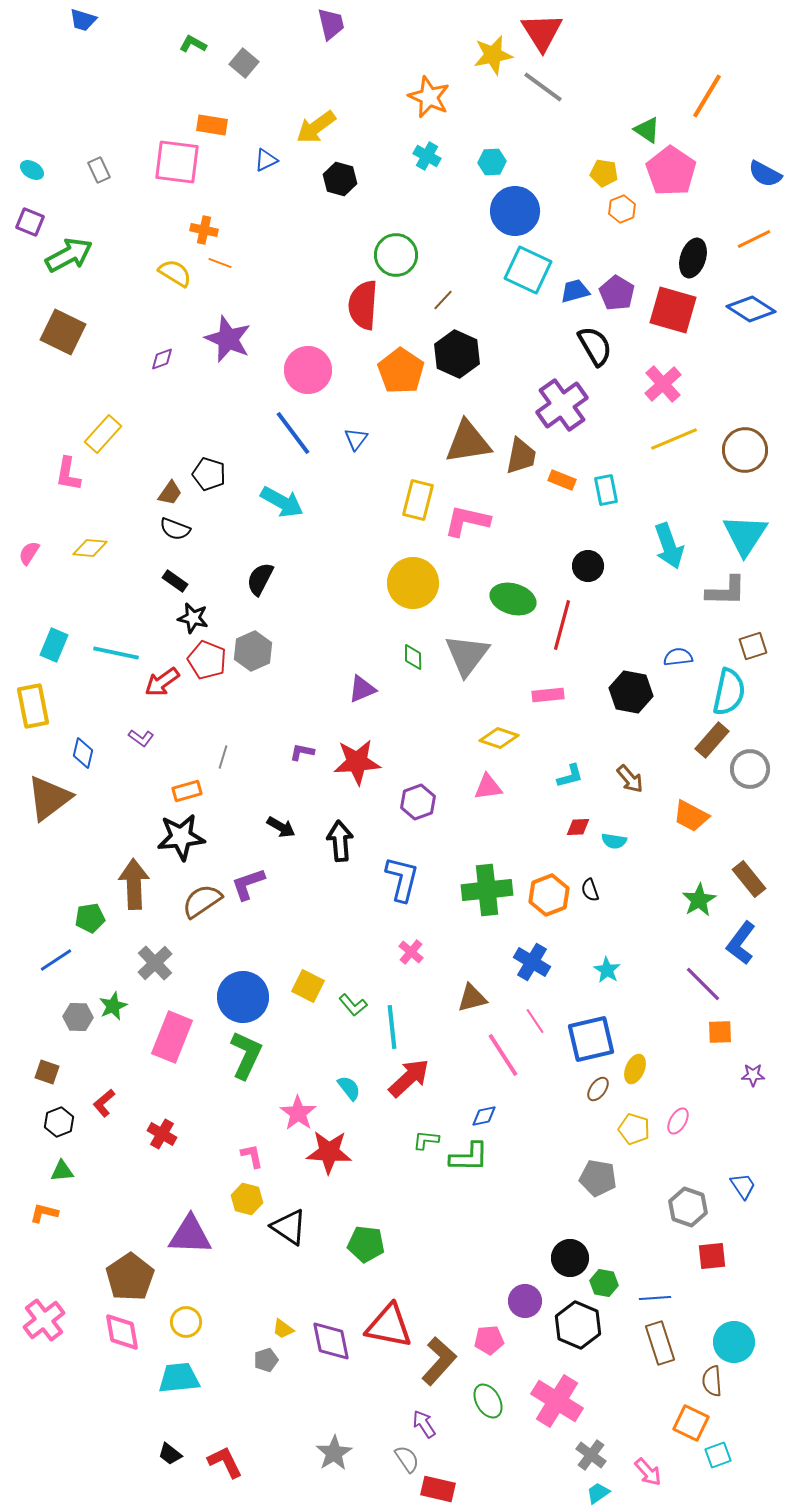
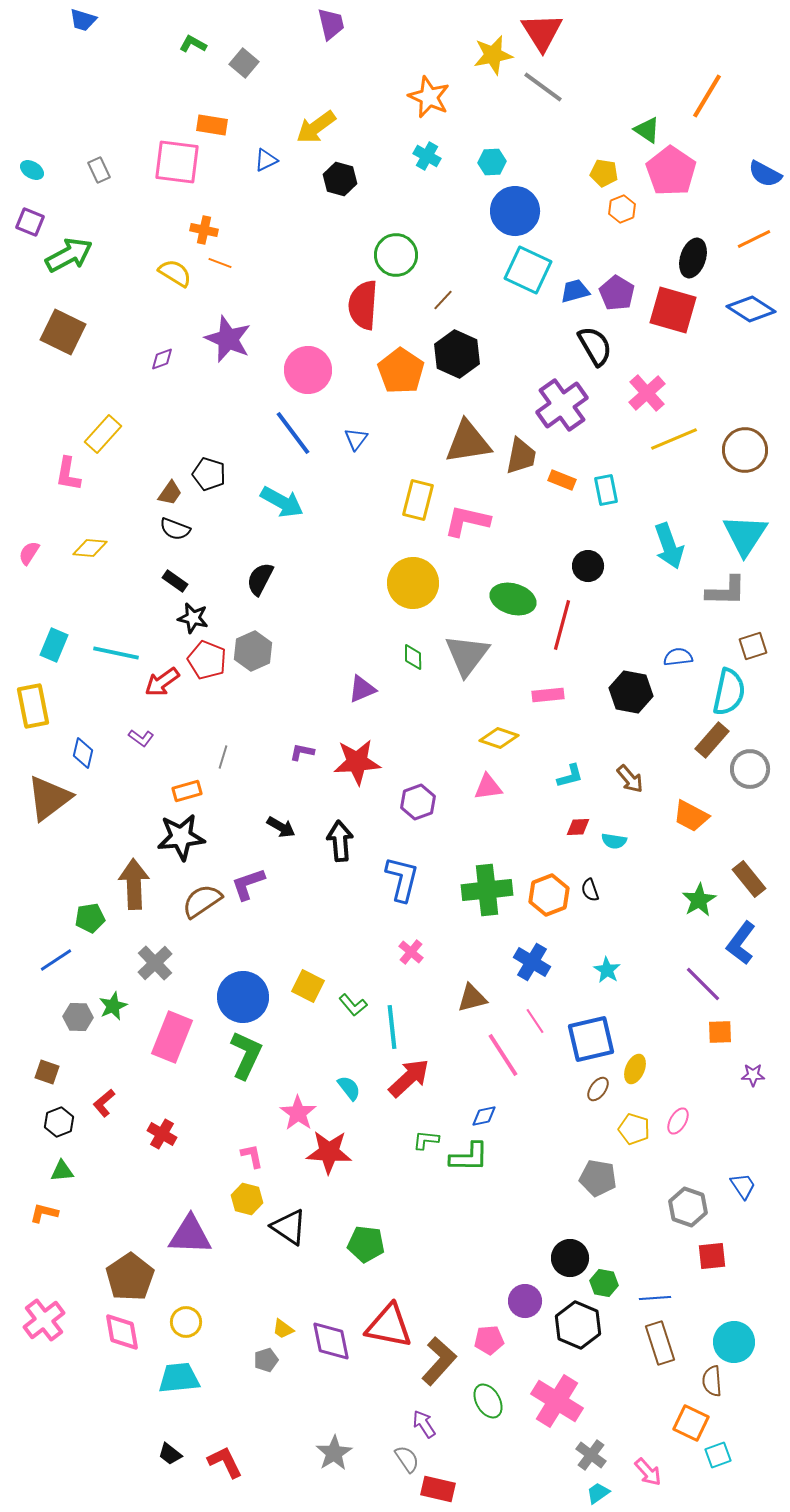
pink cross at (663, 384): moved 16 px left, 9 px down
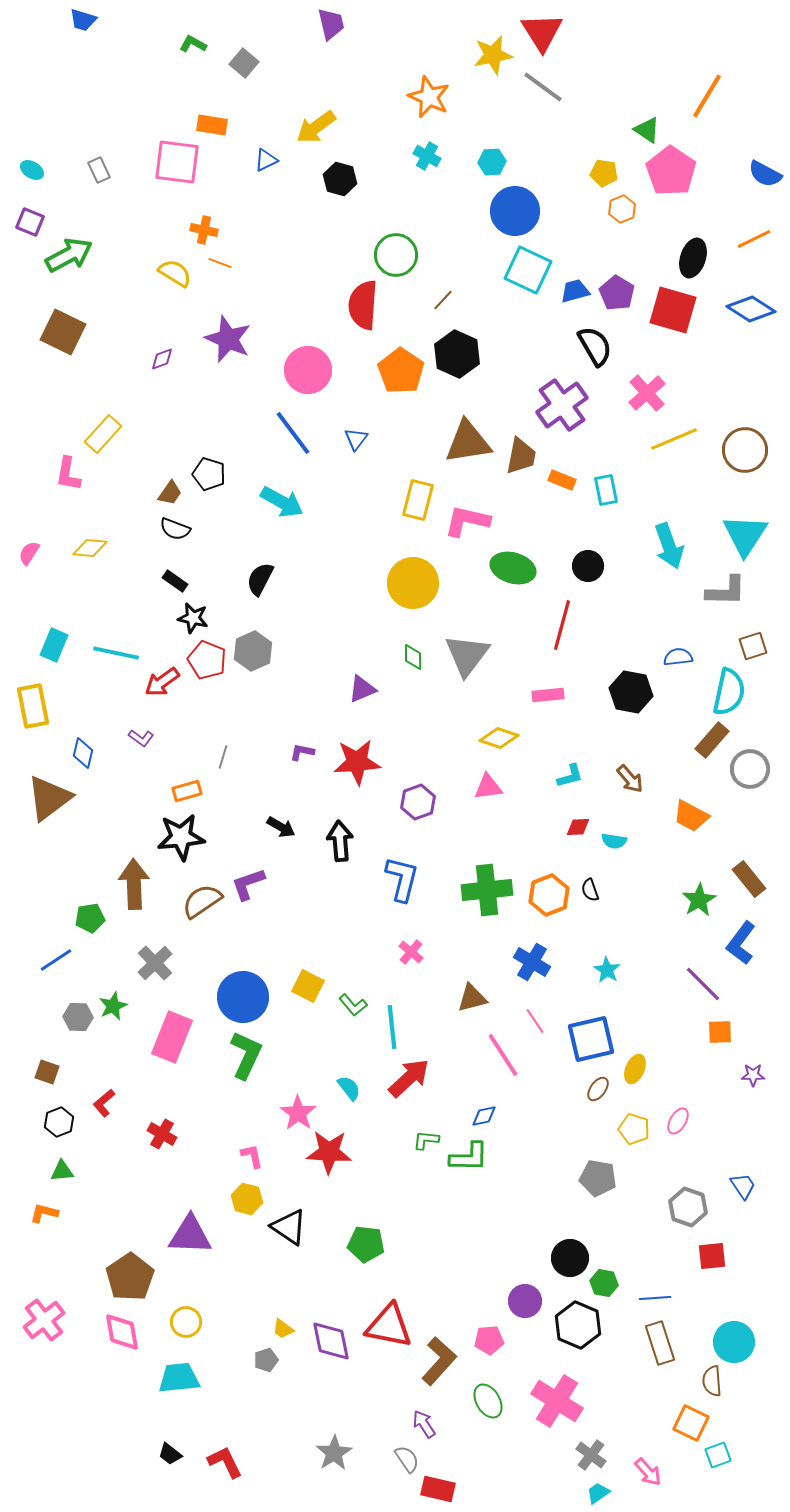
green ellipse at (513, 599): moved 31 px up
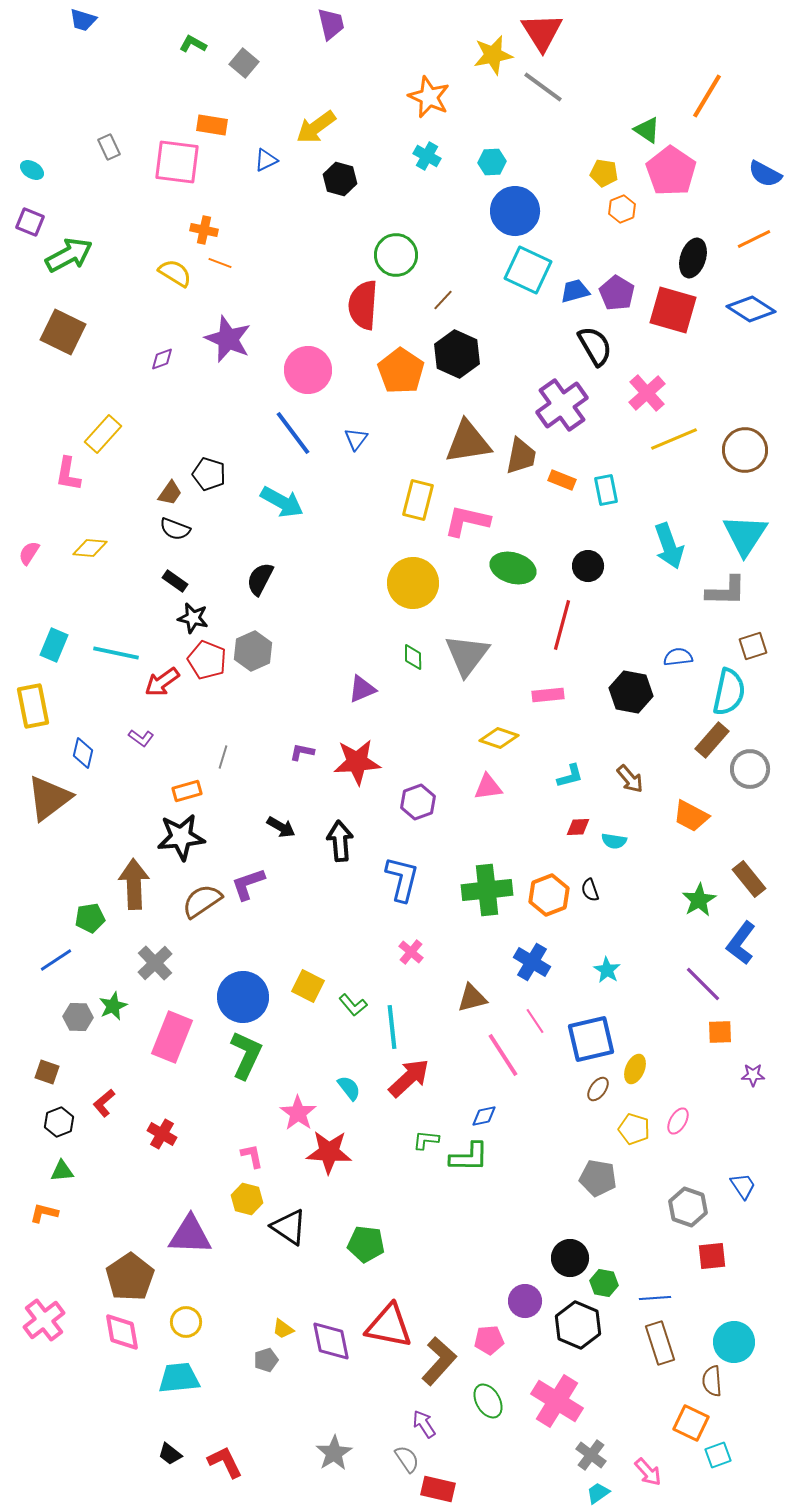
gray rectangle at (99, 170): moved 10 px right, 23 px up
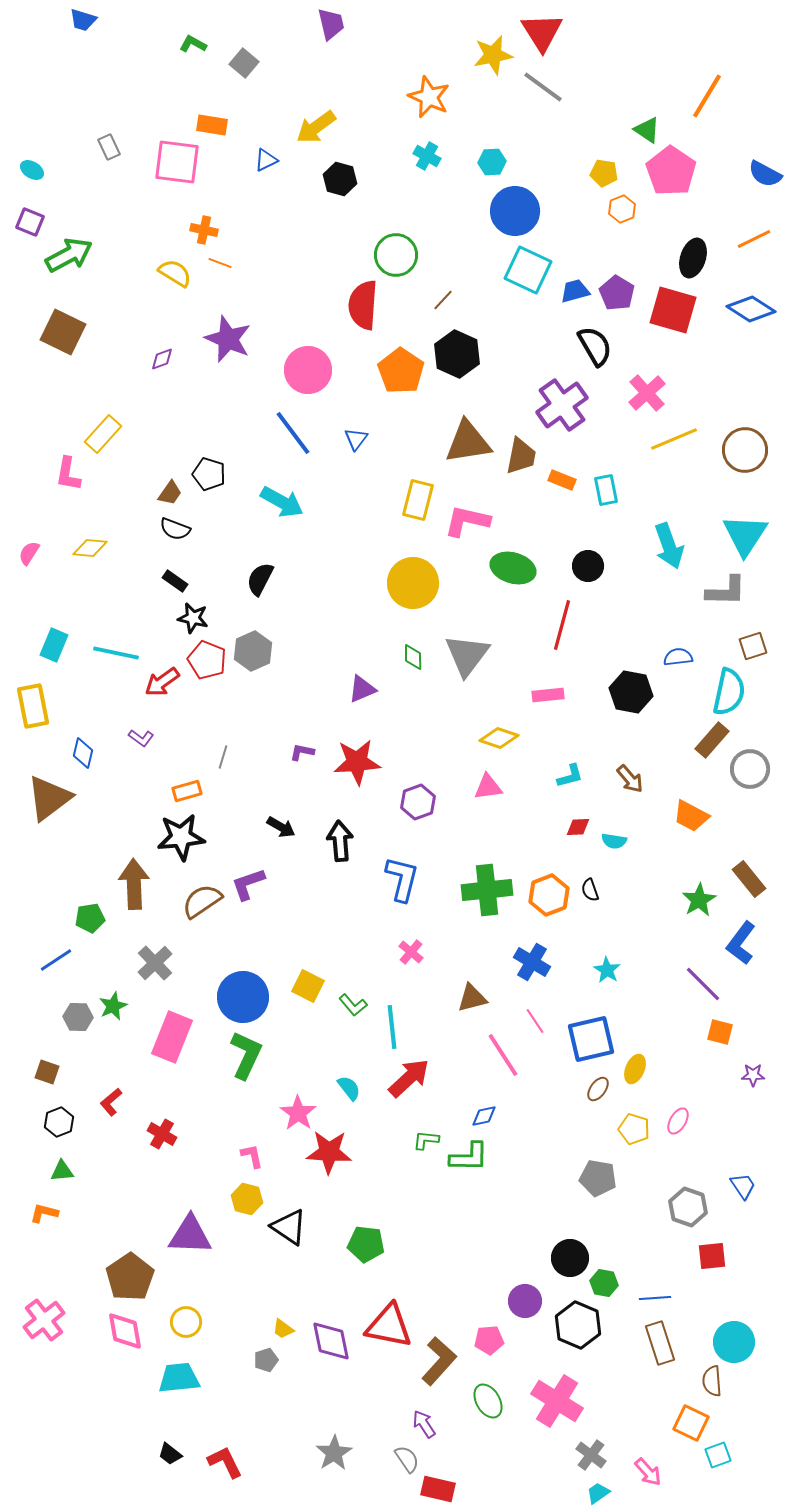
orange square at (720, 1032): rotated 16 degrees clockwise
red L-shape at (104, 1103): moved 7 px right, 1 px up
pink diamond at (122, 1332): moved 3 px right, 1 px up
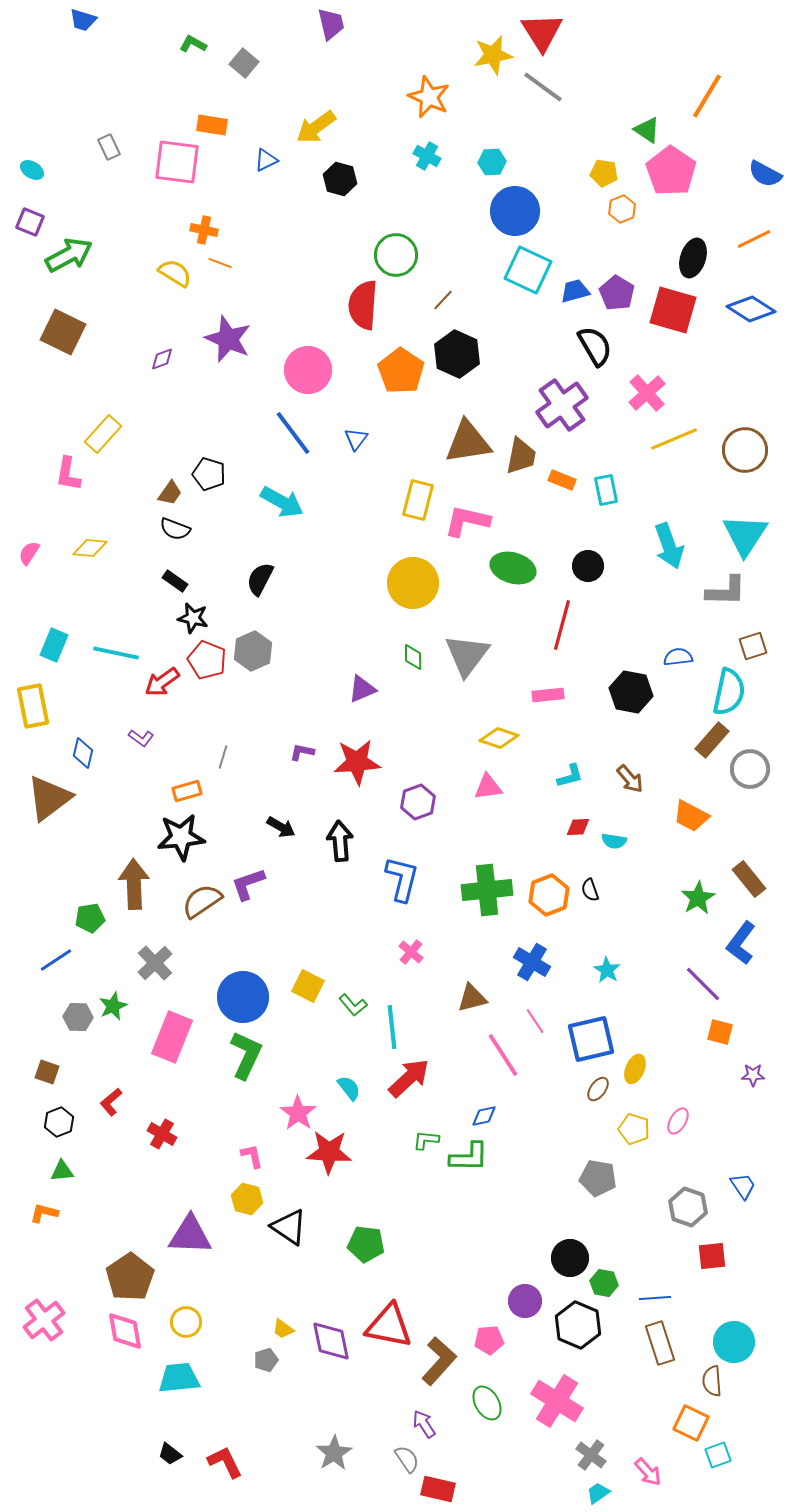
green star at (699, 900): moved 1 px left, 2 px up
green ellipse at (488, 1401): moved 1 px left, 2 px down
